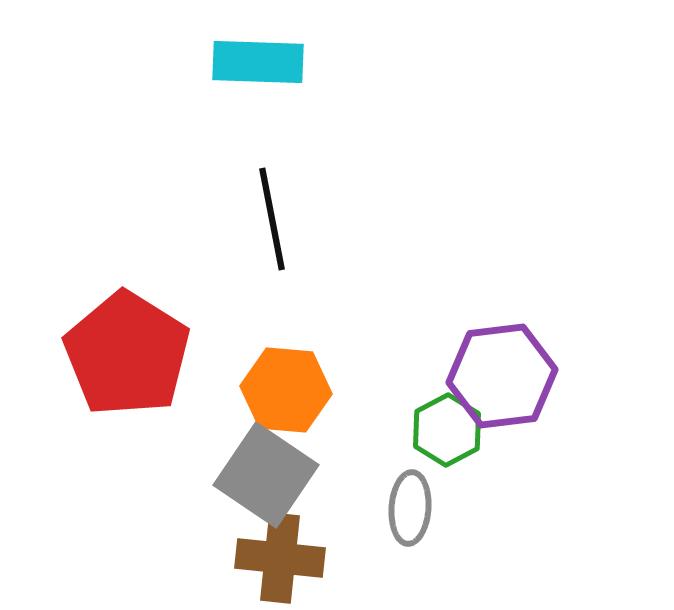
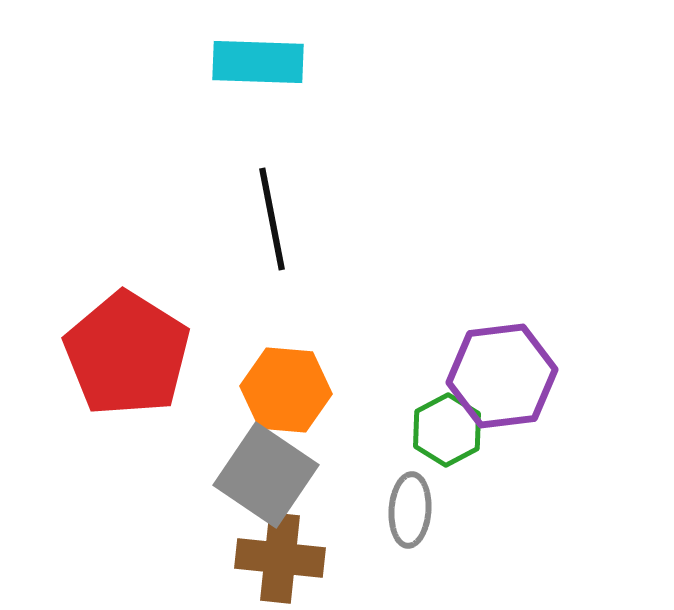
gray ellipse: moved 2 px down
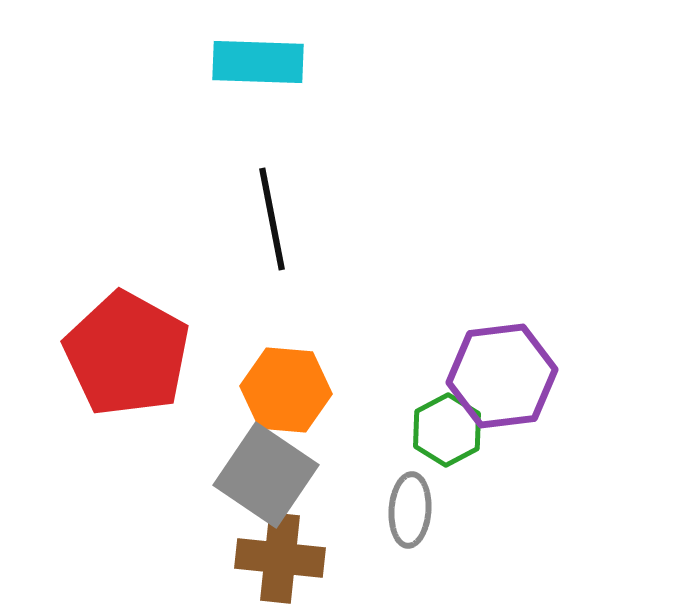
red pentagon: rotated 3 degrees counterclockwise
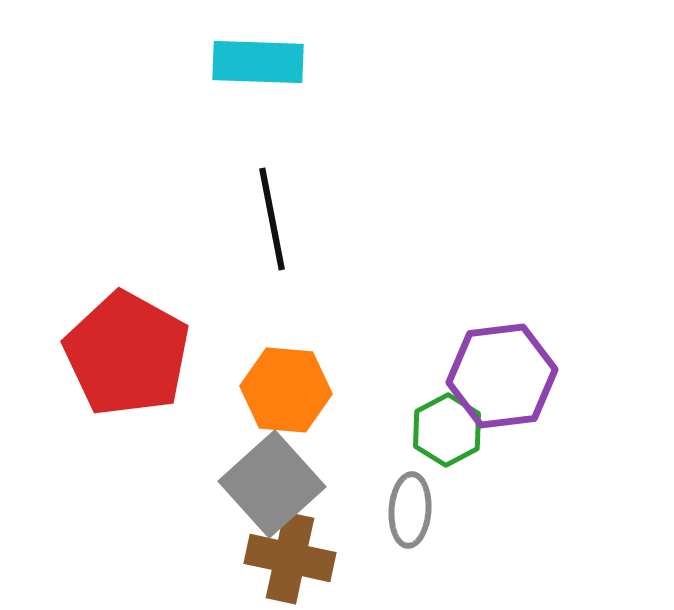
gray square: moved 6 px right, 9 px down; rotated 14 degrees clockwise
brown cross: moved 10 px right; rotated 6 degrees clockwise
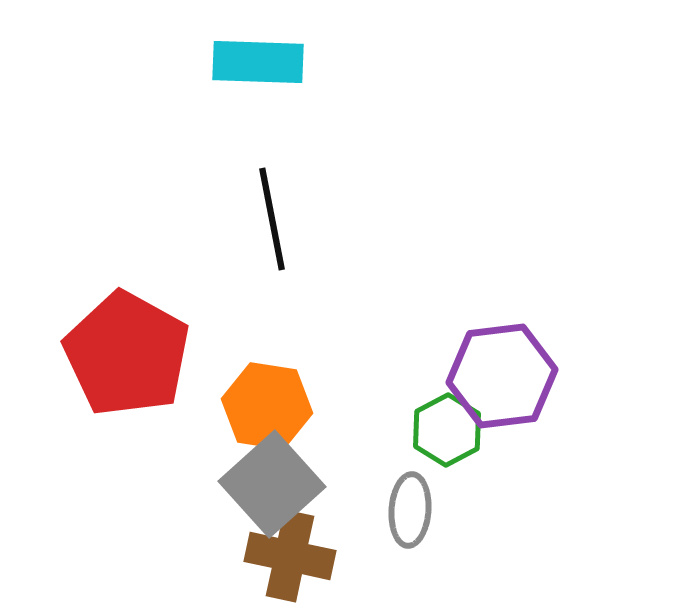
orange hexagon: moved 19 px left, 16 px down; rotated 4 degrees clockwise
brown cross: moved 2 px up
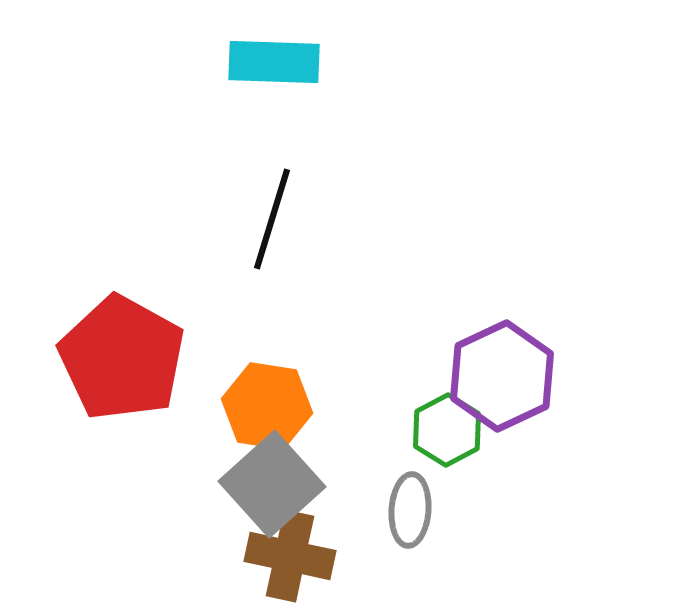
cyan rectangle: moved 16 px right
black line: rotated 28 degrees clockwise
red pentagon: moved 5 px left, 4 px down
purple hexagon: rotated 18 degrees counterclockwise
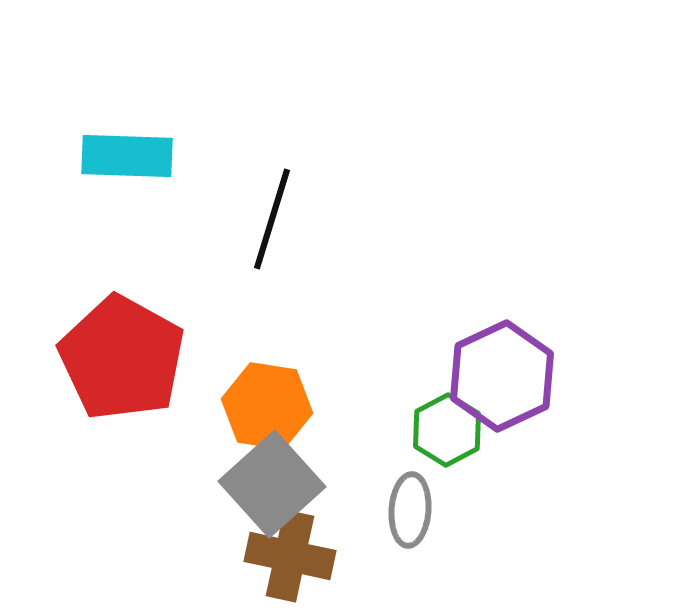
cyan rectangle: moved 147 px left, 94 px down
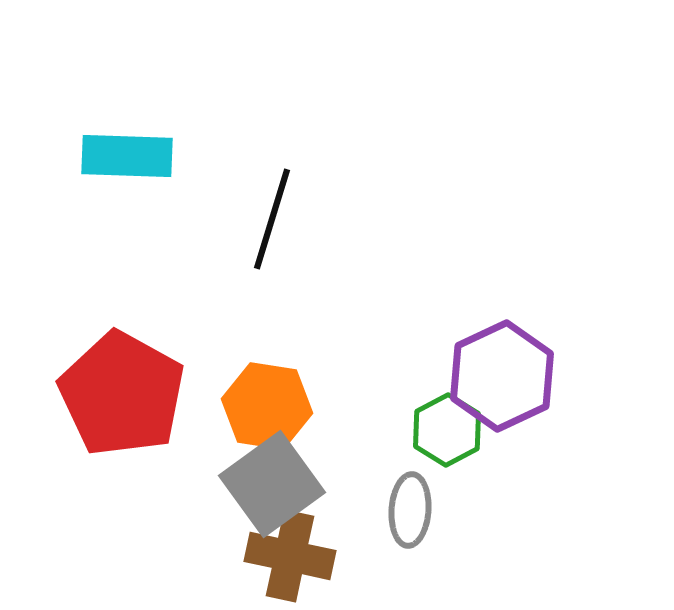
red pentagon: moved 36 px down
gray square: rotated 6 degrees clockwise
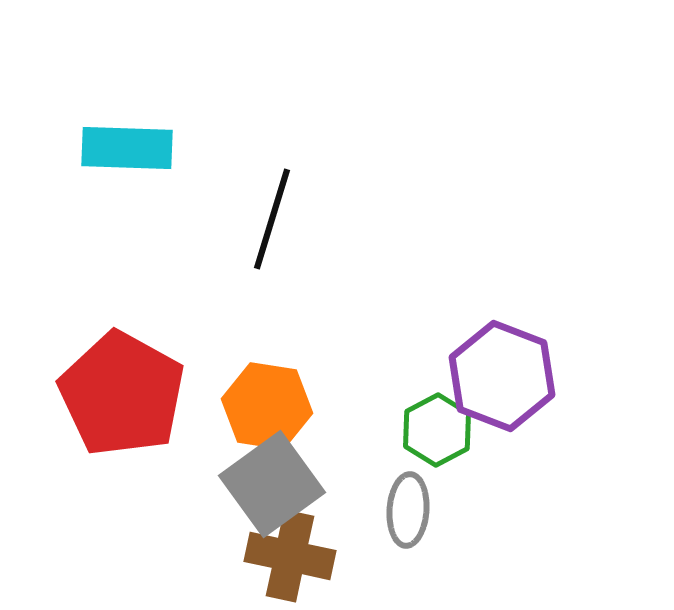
cyan rectangle: moved 8 px up
purple hexagon: rotated 14 degrees counterclockwise
green hexagon: moved 10 px left
gray ellipse: moved 2 px left
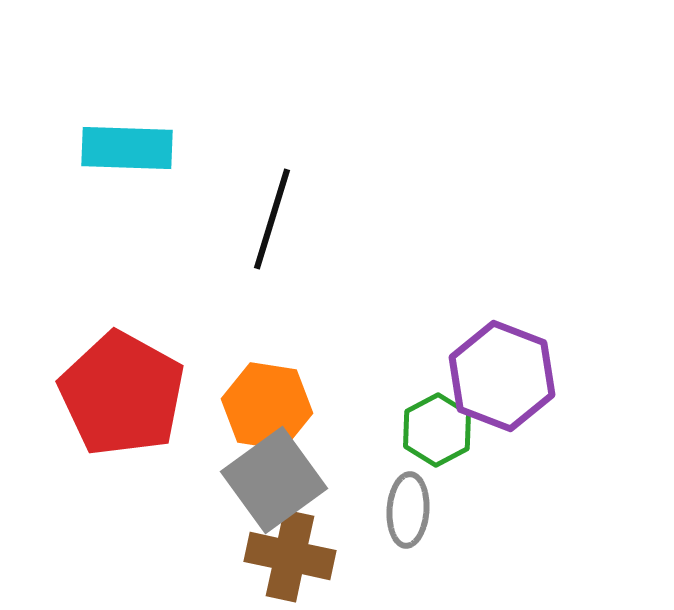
gray square: moved 2 px right, 4 px up
